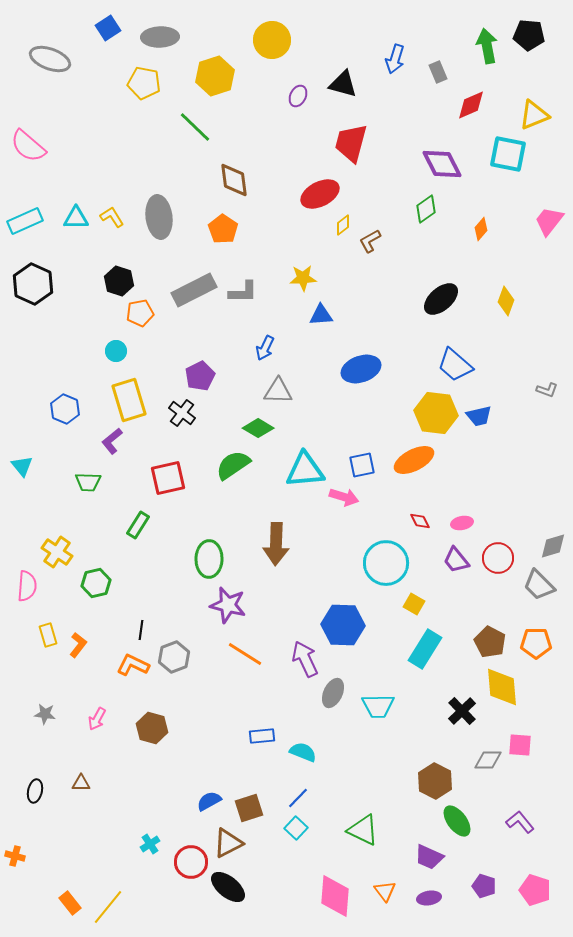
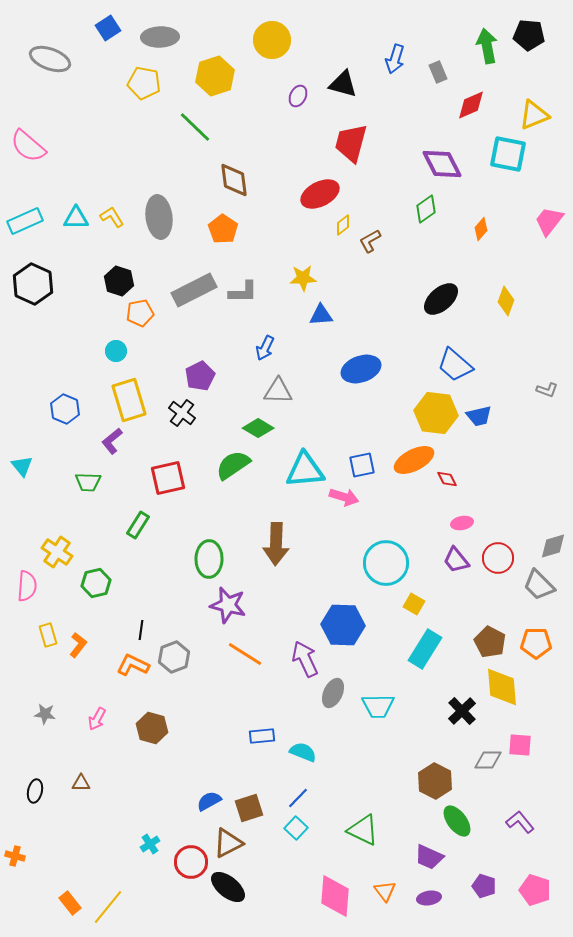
red diamond at (420, 521): moved 27 px right, 42 px up
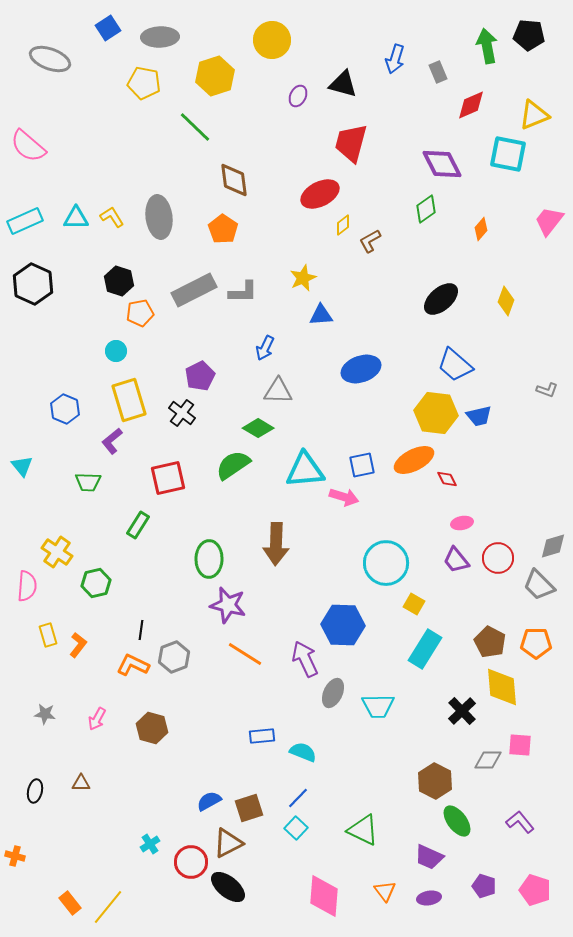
yellow star at (303, 278): rotated 20 degrees counterclockwise
pink diamond at (335, 896): moved 11 px left
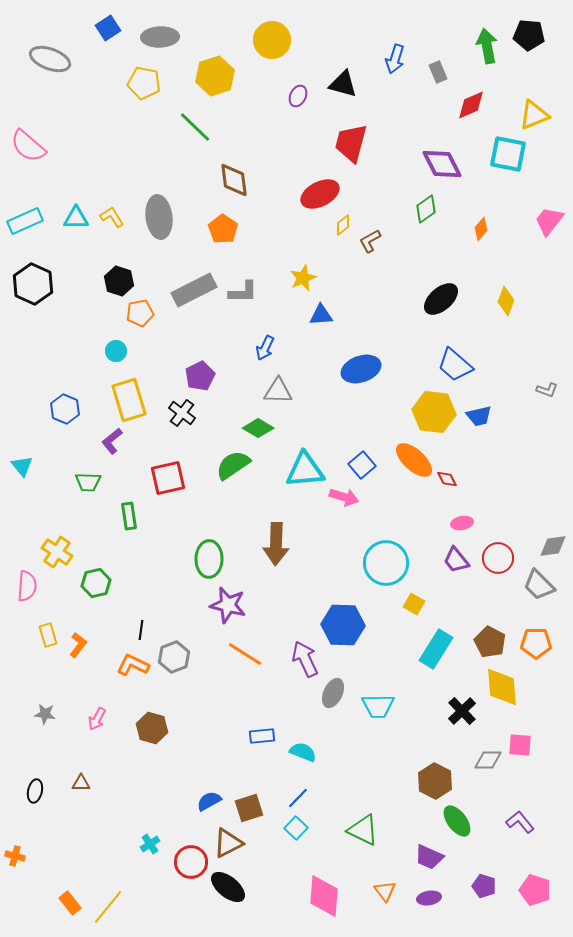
yellow hexagon at (436, 413): moved 2 px left, 1 px up
orange ellipse at (414, 460): rotated 69 degrees clockwise
blue square at (362, 465): rotated 28 degrees counterclockwise
green rectangle at (138, 525): moved 9 px left, 9 px up; rotated 40 degrees counterclockwise
gray diamond at (553, 546): rotated 8 degrees clockwise
cyan rectangle at (425, 649): moved 11 px right
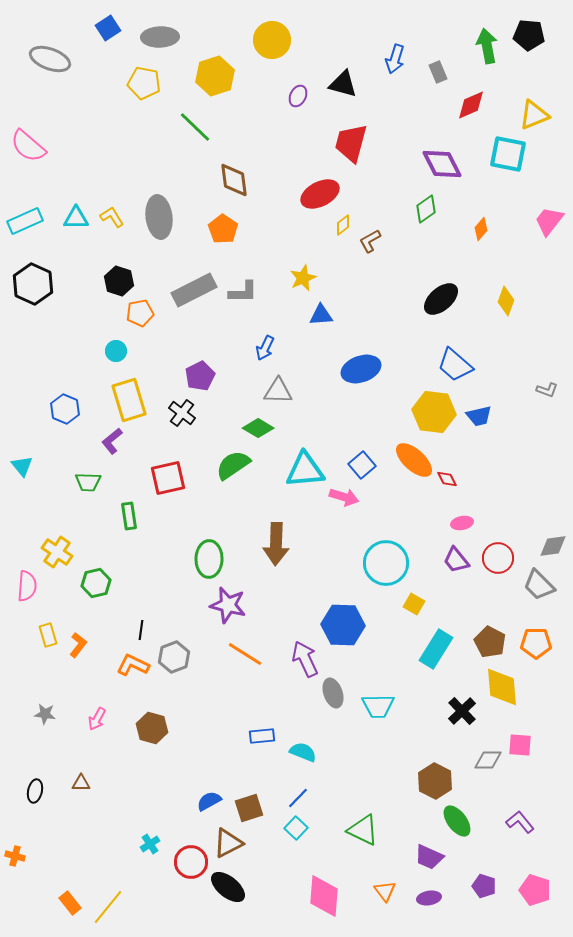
gray ellipse at (333, 693): rotated 44 degrees counterclockwise
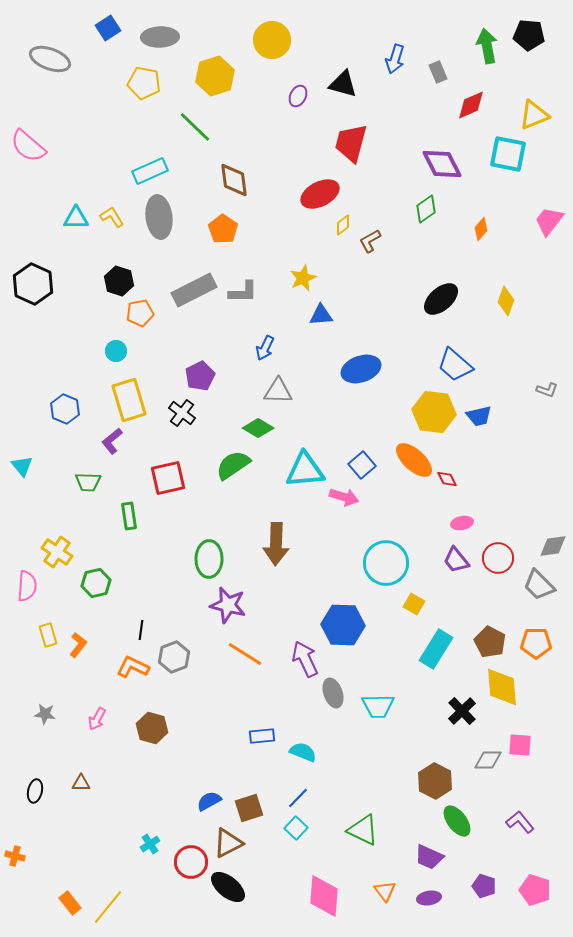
cyan rectangle at (25, 221): moved 125 px right, 50 px up
orange L-shape at (133, 665): moved 2 px down
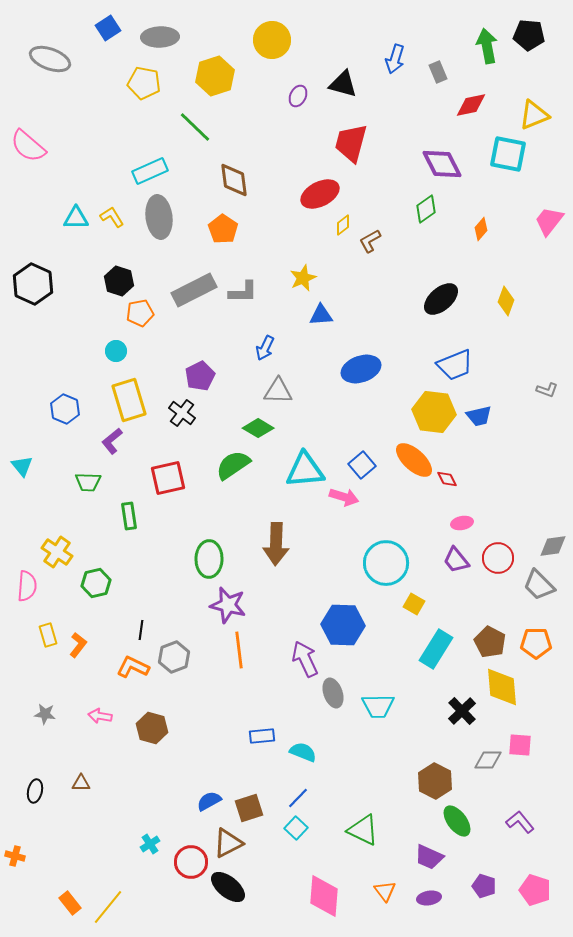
red diamond at (471, 105): rotated 12 degrees clockwise
blue trapezoid at (455, 365): rotated 63 degrees counterclockwise
orange line at (245, 654): moved 6 px left, 4 px up; rotated 51 degrees clockwise
pink arrow at (97, 719): moved 3 px right, 3 px up; rotated 70 degrees clockwise
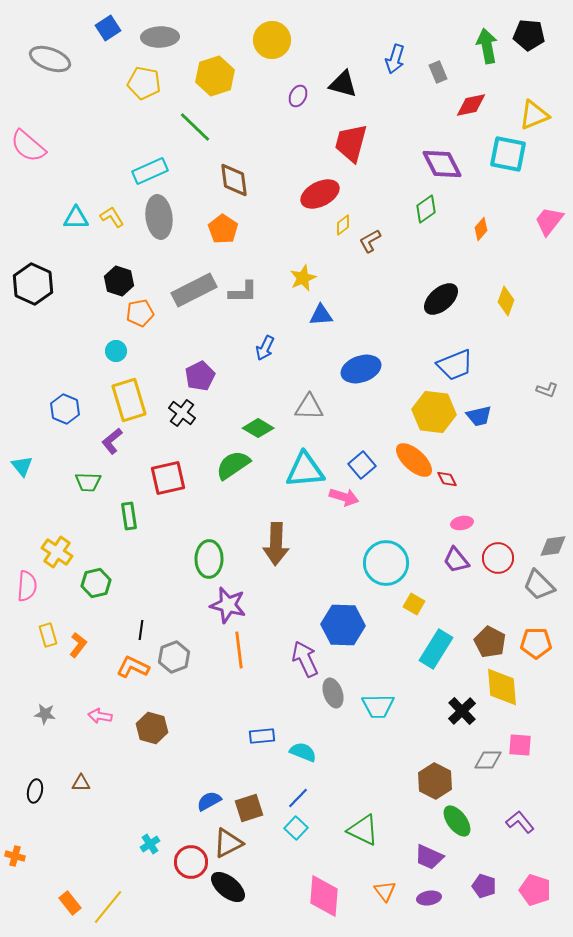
gray triangle at (278, 391): moved 31 px right, 16 px down
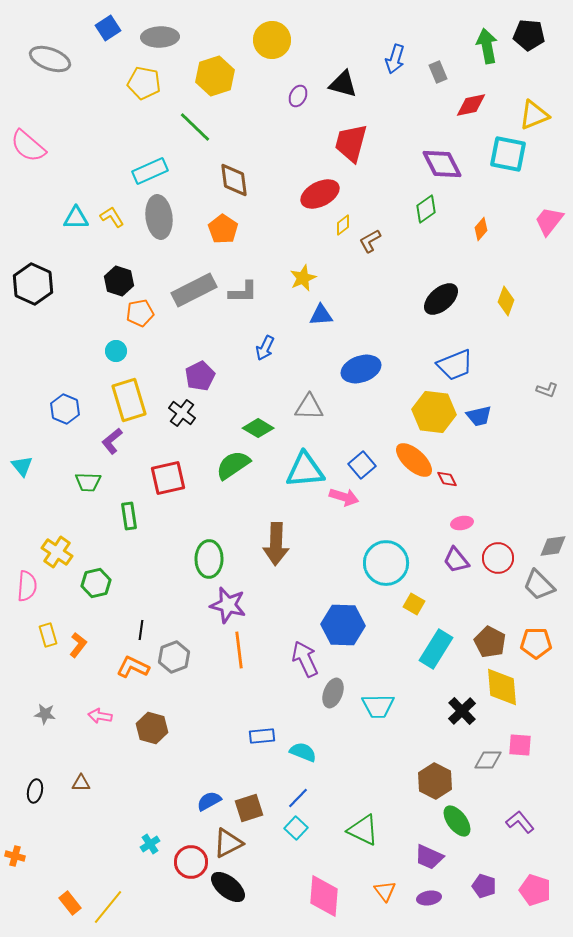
gray ellipse at (333, 693): rotated 40 degrees clockwise
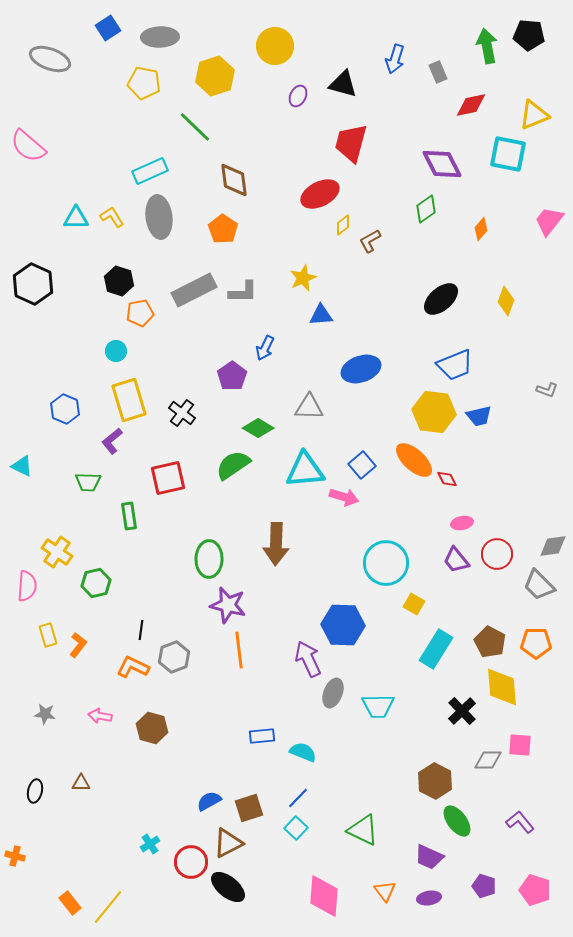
yellow circle at (272, 40): moved 3 px right, 6 px down
purple pentagon at (200, 376): moved 32 px right; rotated 8 degrees counterclockwise
cyan triangle at (22, 466): rotated 25 degrees counterclockwise
red circle at (498, 558): moved 1 px left, 4 px up
purple arrow at (305, 659): moved 3 px right
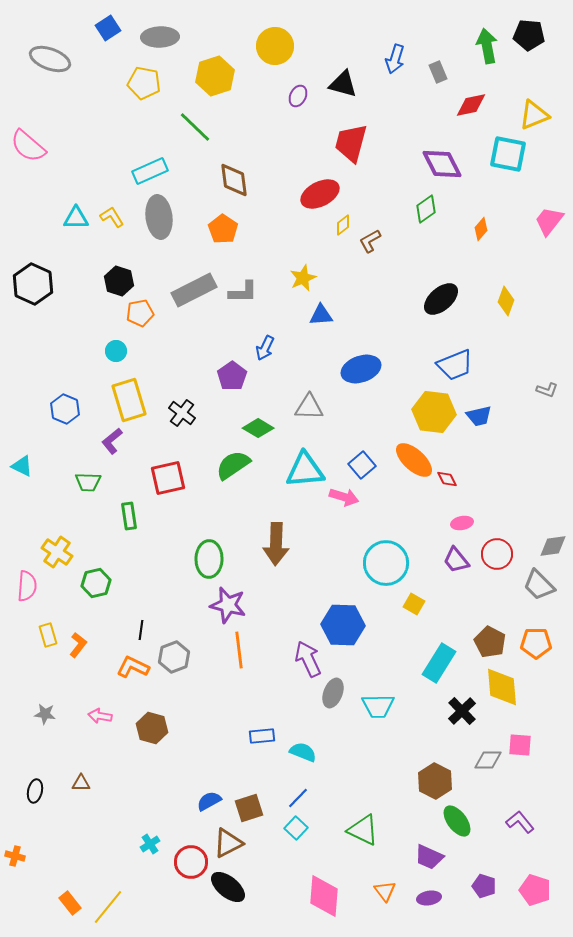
cyan rectangle at (436, 649): moved 3 px right, 14 px down
